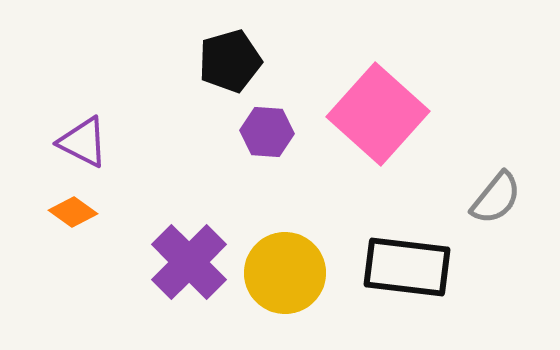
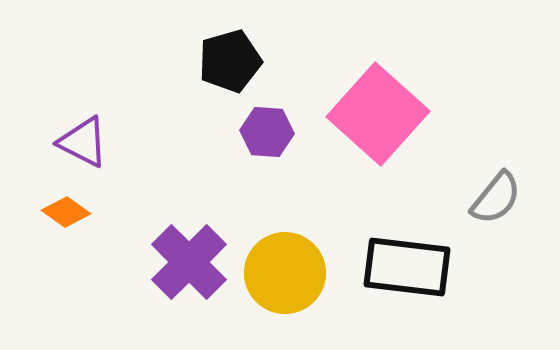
orange diamond: moved 7 px left
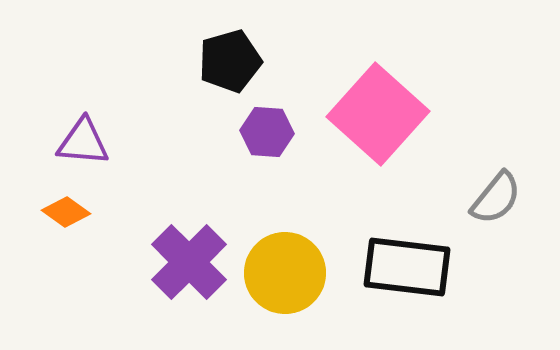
purple triangle: rotated 22 degrees counterclockwise
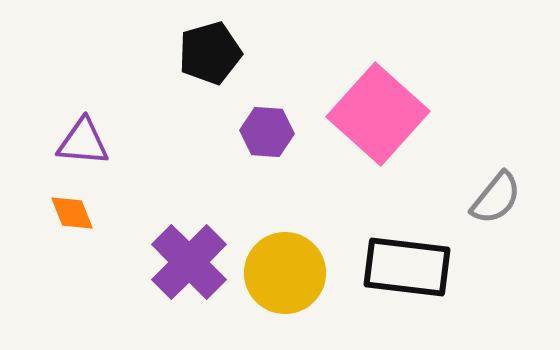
black pentagon: moved 20 px left, 8 px up
orange diamond: moved 6 px right, 1 px down; rotated 33 degrees clockwise
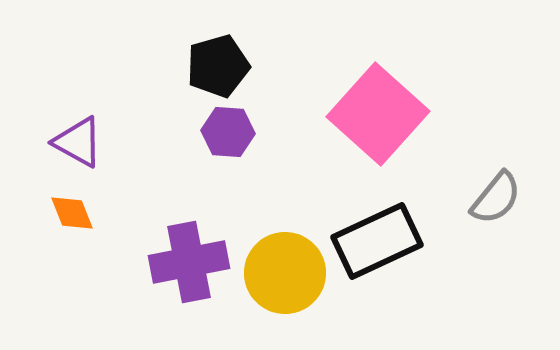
black pentagon: moved 8 px right, 13 px down
purple hexagon: moved 39 px left
purple triangle: moved 5 px left; rotated 24 degrees clockwise
purple cross: rotated 34 degrees clockwise
black rectangle: moved 30 px left, 26 px up; rotated 32 degrees counterclockwise
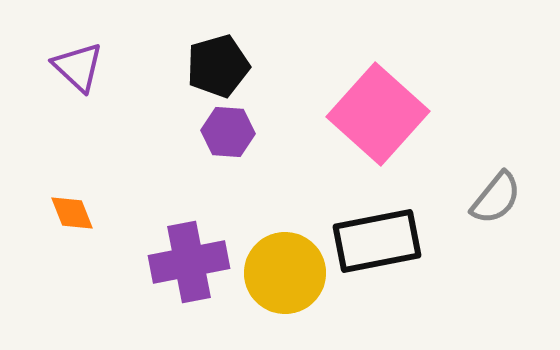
purple triangle: moved 75 px up; rotated 14 degrees clockwise
black rectangle: rotated 14 degrees clockwise
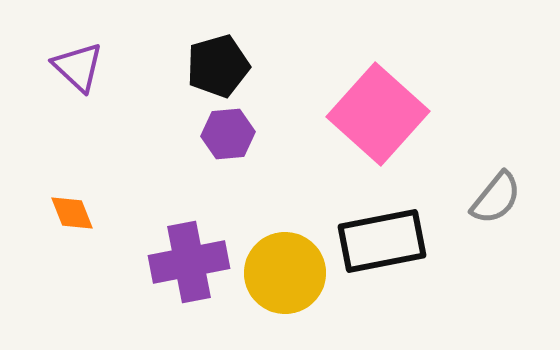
purple hexagon: moved 2 px down; rotated 9 degrees counterclockwise
black rectangle: moved 5 px right
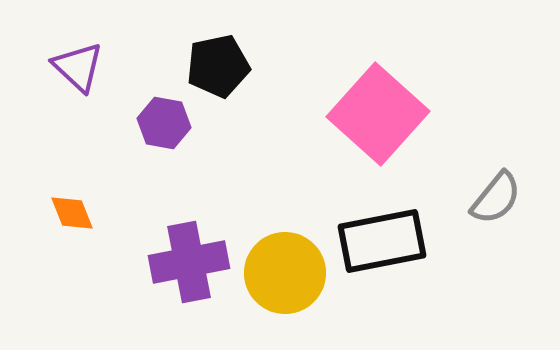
black pentagon: rotated 4 degrees clockwise
purple hexagon: moved 64 px left, 11 px up; rotated 15 degrees clockwise
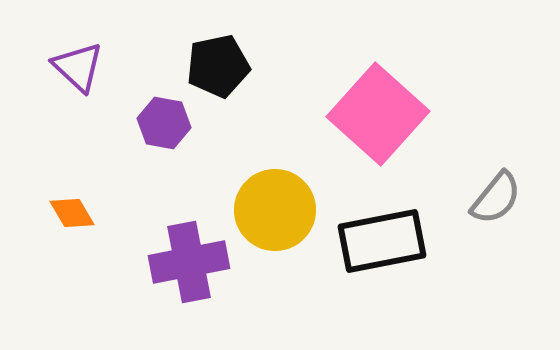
orange diamond: rotated 9 degrees counterclockwise
yellow circle: moved 10 px left, 63 px up
